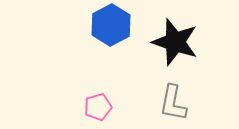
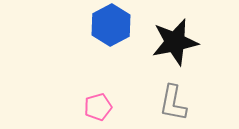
black star: rotated 30 degrees counterclockwise
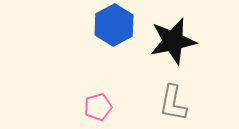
blue hexagon: moved 3 px right
black star: moved 2 px left, 1 px up
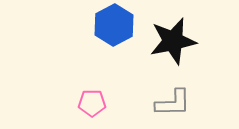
gray L-shape: rotated 102 degrees counterclockwise
pink pentagon: moved 6 px left, 4 px up; rotated 16 degrees clockwise
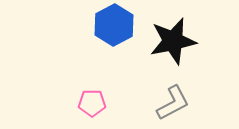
gray L-shape: rotated 27 degrees counterclockwise
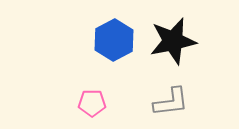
blue hexagon: moved 15 px down
gray L-shape: moved 2 px left, 1 px up; rotated 21 degrees clockwise
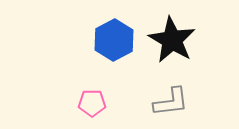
black star: moved 1 px left, 1 px up; rotated 30 degrees counterclockwise
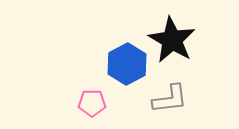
blue hexagon: moved 13 px right, 24 px down
gray L-shape: moved 1 px left, 3 px up
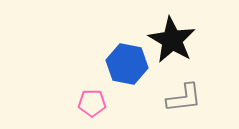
blue hexagon: rotated 21 degrees counterclockwise
gray L-shape: moved 14 px right, 1 px up
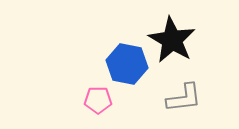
pink pentagon: moved 6 px right, 3 px up
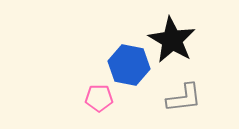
blue hexagon: moved 2 px right, 1 px down
pink pentagon: moved 1 px right, 2 px up
